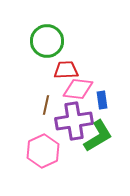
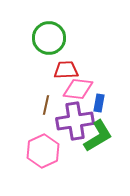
green circle: moved 2 px right, 3 px up
blue rectangle: moved 3 px left, 3 px down; rotated 18 degrees clockwise
purple cross: moved 1 px right
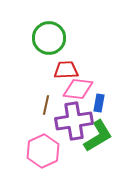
purple cross: moved 1 px left
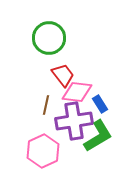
red trapezoid: moved 3 px left, 5 px down; rotated 55 degrees clockwise
pink diamond: moved 1 px left, 3 px down
blue rectangle: moved 1 px right, 1 px down; rotated 42 degrees counterclockwise
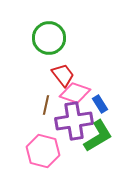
pink diamond: moved 2 px left, 1 px down; rotated 12 degrees clockwise
pink hexagon: rotated 20 degrees counterclockwise
